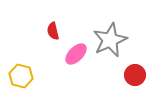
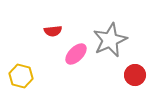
red semicircle: rotated 84 degrees counterclockwise
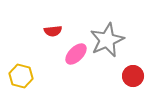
gray star: moved 3 px left
red circle: moved 2 px left, 1 px down
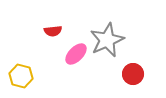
red circle: moved 2 px up
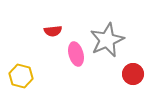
pink ellipse: rotated 60 degrees counterclockwise
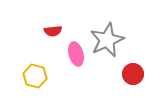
yellow hexagon: moved 14 px right
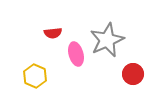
red semicircle: moved 2 px down
yellow hexagon: rotated 10 degrees clockwise
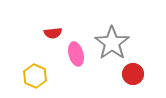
gray star: moved 5 px right, 3 px down; rotated 12 degrees counterclockwise
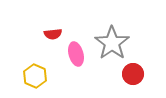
red semicircle: moved 1 px down
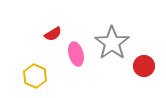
red semicircle: rotated 24 degrees counterclockwise
red circle: moved 11 px right, 8 px up
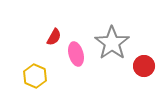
red semicircle: moved 1 px right, 3 px down; rotated 30 degrees counterclockwise
